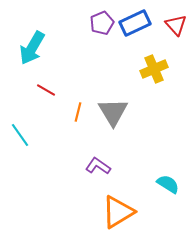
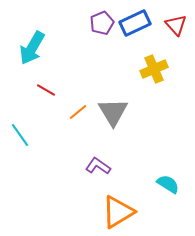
orange line: rotated 36 degrees clockwise
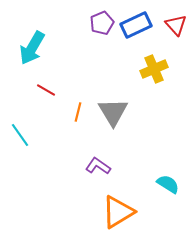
blue rectangle: moved 1 px right, 2 px down
orange line: rotated 36 degrees counterclockwise
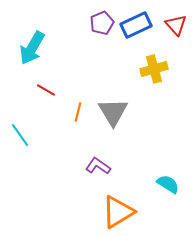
yellow cross: rotated 8 degrees clockwise
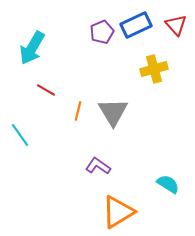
purple pentagon: moved 9 px down
orange line: moved 1 px up
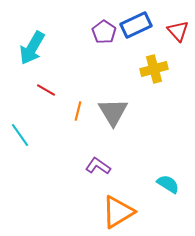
red triangle: moved 2 px right, 6 px down
purple pentagon: moved 2 px right; rotated 15 degrees counterclockwise
